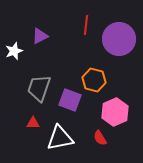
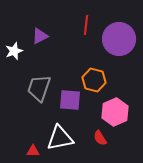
purple square: rotated 15 degrees counterclockwise
red triangle: moved 28 px down
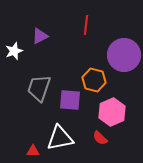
purple circle: moved 5 px right, 16 px down
pink hexagon: moved 3 px left
red semicircle: rotated 14 degrees counterclockwise
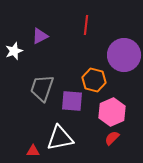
gray trapezoid: moved 3 px right
purple square: moved 2 px right, 1 px down
red semicircle: moved 12 px right; rotated 91 degrees clockwise
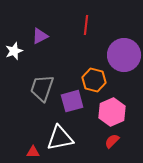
purple square: rotated 20 degrees counterclockwise
red semicircle: moved 3 px down
red triangle: moved 1 px down
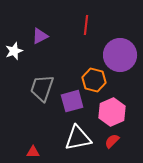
purple circle: moved 4 px left
white triangle: moved 18 px right
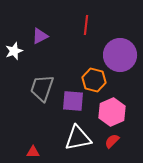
purple square: moved 1 px right; rotated 20 degrees clockwise
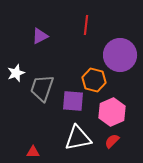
white star: moved 2 px right, 22 px down
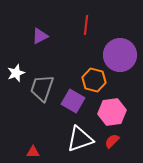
purple square: rotated 25 degrees clockwise
pink hexagon: rotated 16 degrees clockwise
white triangle: moved 2 px right, 1 px down; rotated 8 degrees counterclockwise
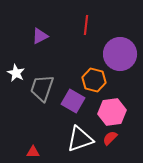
purple circle: moved 1 px up
white star: rotated 24 degrees counterclockwise
red semicircle: moved 2 px left, 3 px up
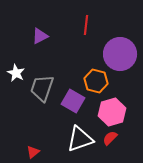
orange hexagon: moved 2 px right, 1 px down
pink hexagon: rotated 8 degrees counterclockwise
red triangle: rotated 40 degrees counterclockwise
